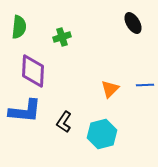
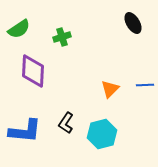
green semicircle: moved 2 px down; rotated 50 degrees clockwise
blue L-shape: moved 20 px down
black L-shape: moved 2 px right, 1 px down
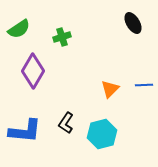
purple diamond: rotated 28 degrees clockwise
blue line: moved 1 px left
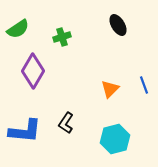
black ellipse: moved 15 px left, 2 px down
green semicircle: moved 1 px left
blue line: rotated 72 degrees clockwise
cyan hexagon: moved 13 px right, 5 px down
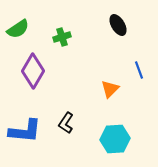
blue line: moved 5 px left, 15 px up
cyan hexagon: rotated 12 degrees clockwise
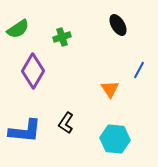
blue line: rotated 48 degrees clockwise
orange triangle: rotated 18 degrees counterclockwise
cyan hexagon: rotated 8 degrees clockwise
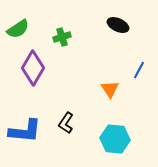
black ellipse: rotated 35 degrees counterclockwise
purple diamond: moved 3 px up
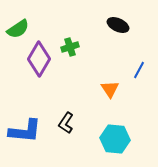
green cross: moved 8 px right, 10 px down
purple diamond: moved 6 px right, 9 px up
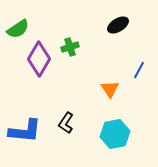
black ellipse: rotated 55 degrees counterclockwise
cyan hexagon: moved 5 px up; rotated 16 degrees counterclockwise
